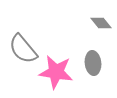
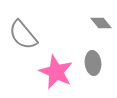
gray semicircle: moved 14 px up
pink star: rotated 16 degrees clockwise
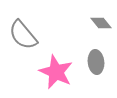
gray ellipse: moved 3 px right, 1 px up
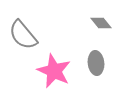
gray ellipse: moved 1 px down
pink star: moved 2 px left, 1 px up
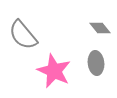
gray diamond: moved 1 px left, 5 px down
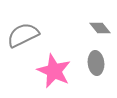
gray semicircle: rotated 104 degrees clockwise
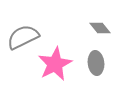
gray semicircle: moved 2 px down
pink star: moved 1 px right, 7 px up; rotated 20 degrees clockwise
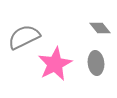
gray semicircle: moved 1 px right
